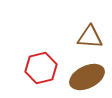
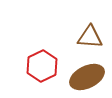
red hexagon: moved 1 px right, 2 px up; rotated 12 degrees counterclockwise
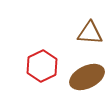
brown triangle: moved 4 px up
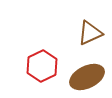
brown triangle: rotated 28 degrees counterclockwise
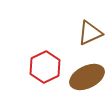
red hexagon: moved 3 px right, 1 px down
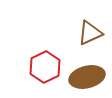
brown ellipse: rotated 12 degrees clockwise
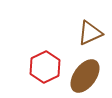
brown ellipse: moved 2 px left, 1 px up; rotated 40 degrees counterclockwise
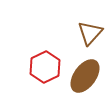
brown triangle: rotated 24 degrees counterclockwise
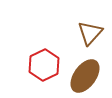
red hexagon: moved 1 px left, 2 px up
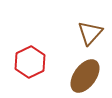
red hexagon: moved 14 px left, 3 px up
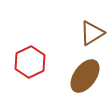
brown triangle: moved 2 px right; rotated 16 degrees clockwise
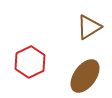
brown triangle: moved 3 px left, 6 px up
